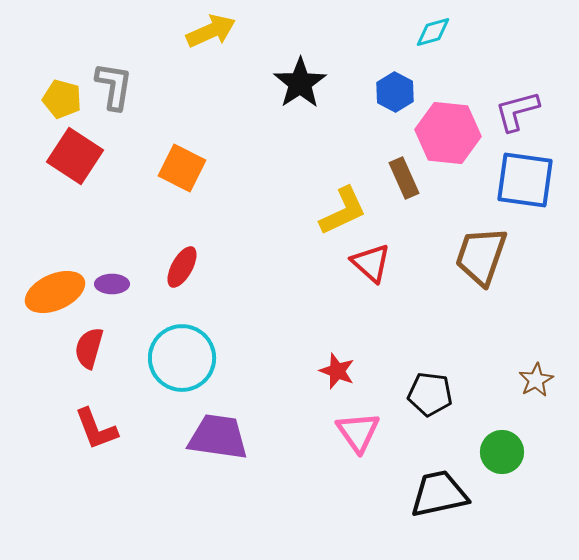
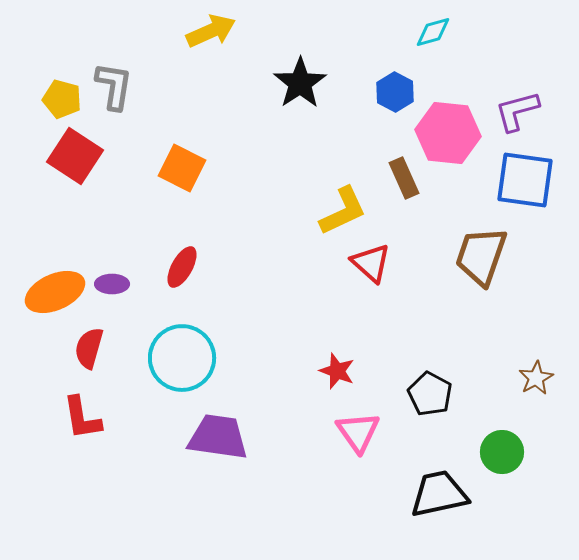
brown star: moved 2 px up
black pentagon: rotated 21 degrees clockwise
red L-shape: moved 14 px left, 11 px up; rotated 12 degrees clockwise
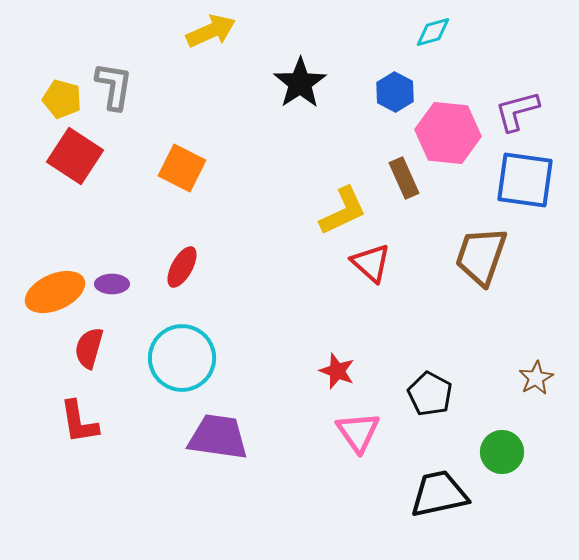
red L-shape: moved 3 px left, 4 px down
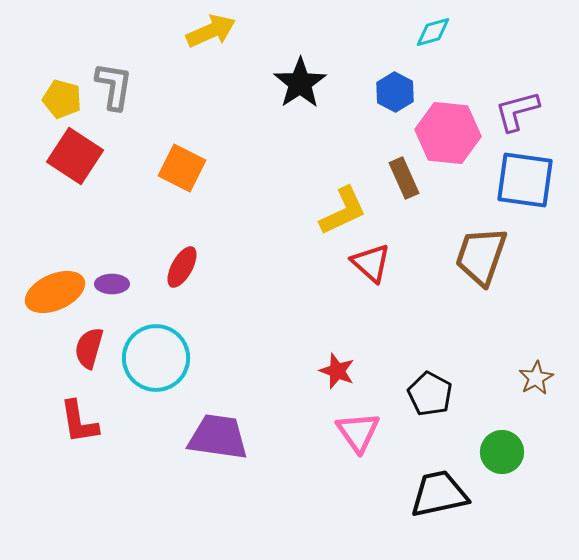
cyan circle: moved 26 px left
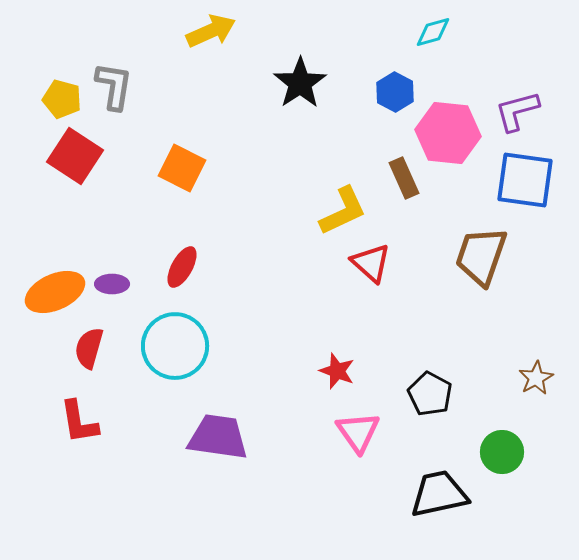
cyan circle: moved 19 px right, 12 px up
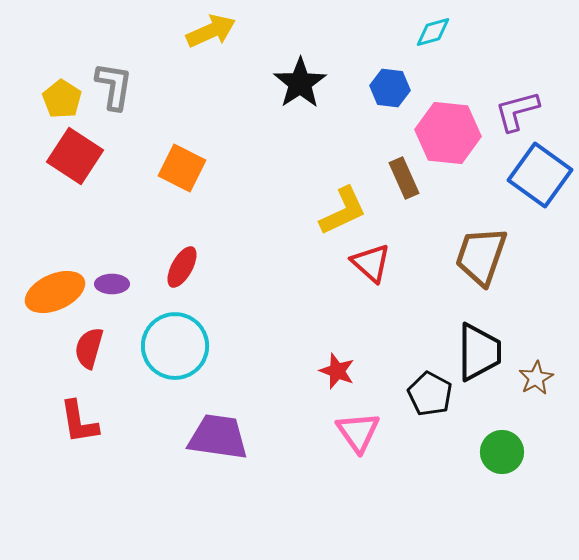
blue hexagon: moved 5 px left, 4 px up; rotated 21 degrees counterclockwise
yellow pentagon: rotated 18 degrees clockwise
blue square: moved 15 px right, 5 px up; rotated 28 degrees clockwise
black trapezoid: moved 40 px right, 142 px up; rotated 102 degrees clockwise
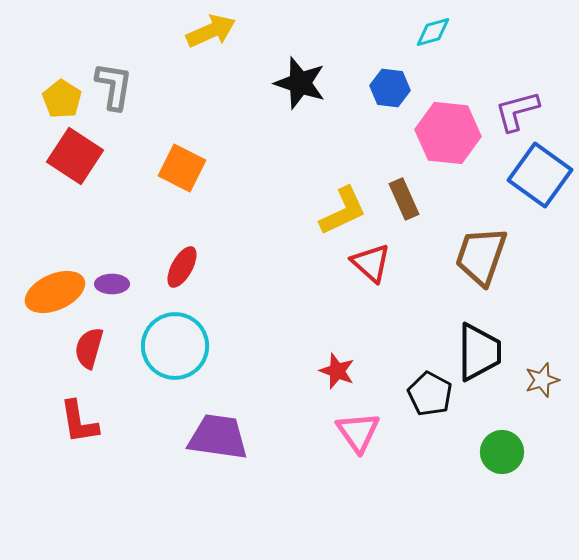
black star: rotated 20 degrees counterclockwise
brown rectangle: moved 21 px down
brown star: moved 6 px right, 2 px down; rotated 12 degrees clockwise
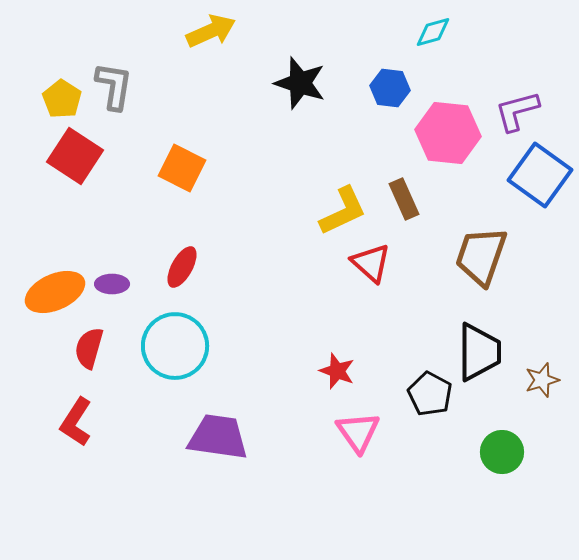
red L-shape: moved 3 px left; rotated 42 degrees clockwise
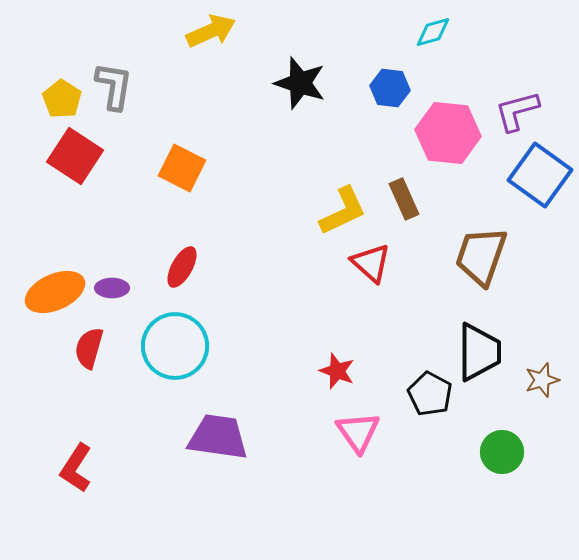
purple ellipse: moved 4 px down
red L-shape: moved 46 px down
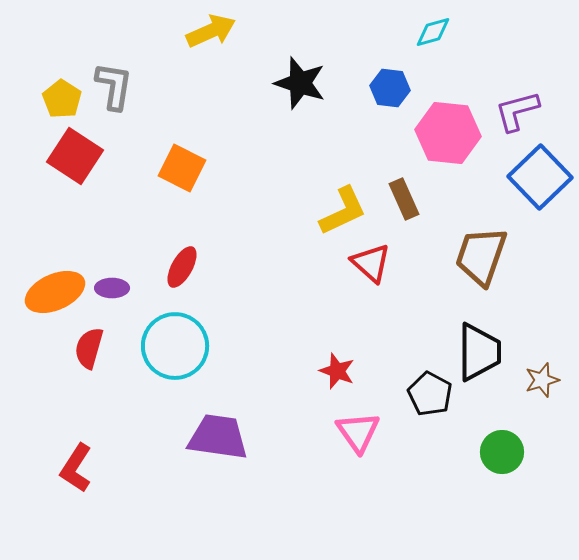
blue square: moved 2 px down; rotated 10 degrees clockwise
